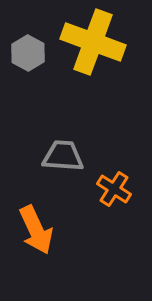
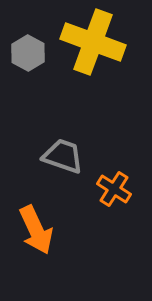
gray trapezoid: rotated 15 degrees clockwise
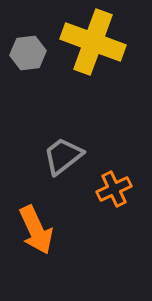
gray hexagon: rotated 24 degrees clockwise
gray trapezoid: rotated 57 degrees counterclockwise
orange cross: rotated 32 degrees clockwise
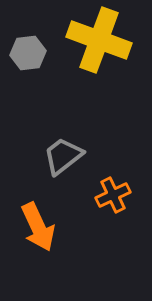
yellow cross: moved 6 px right, 2 px up
orange cross: moved 1 px left, 6 px down
orange arrow: moved 2 px right, 3 px up
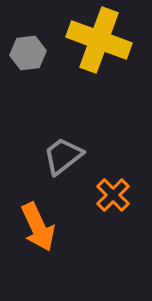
orange cross: rotated 20 degrees counterclockwise
